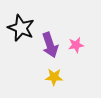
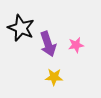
purple arrow: moved 2 px left, 1 px up
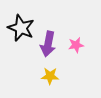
purple arrow: rotated 30 degrees clockwise
yellow star: moved 4 px left, 1 px up
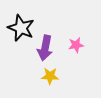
purple arrow: moved 3 px left, 4 px down
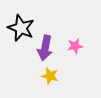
pink star: moved 1 px left, 1 px down
yellow star: rotated 12 degrees clockwise
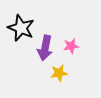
pink star: moved 4 px left
yellow star: moved 9 px right, 3 px up; rotated 24 degrees counterclockwise
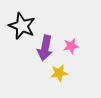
black star: moved 1 px right, 2 px up
